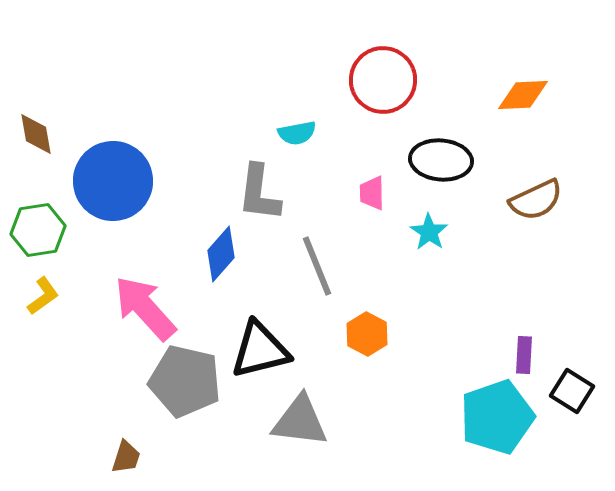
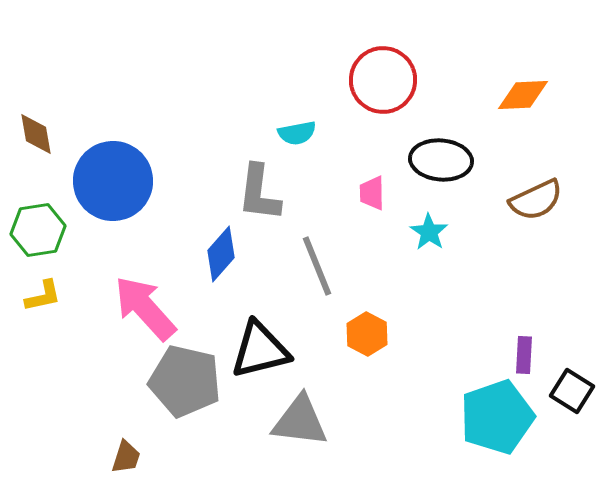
yellow L-shape: rotated 24 degrees clockwise
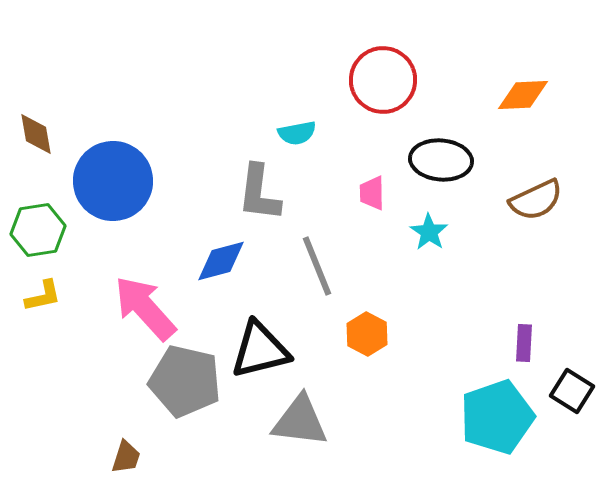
blue diamond: moved 7 px down; rotated 34 degrees clockwise
purple rectangle: moved 12 px up
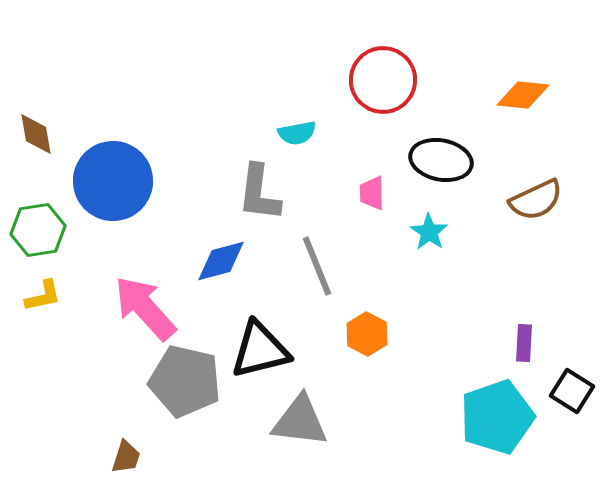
orange diamond: rotated 8 degrees clockwise
black ellipse: rotated 6 degrees clockwise
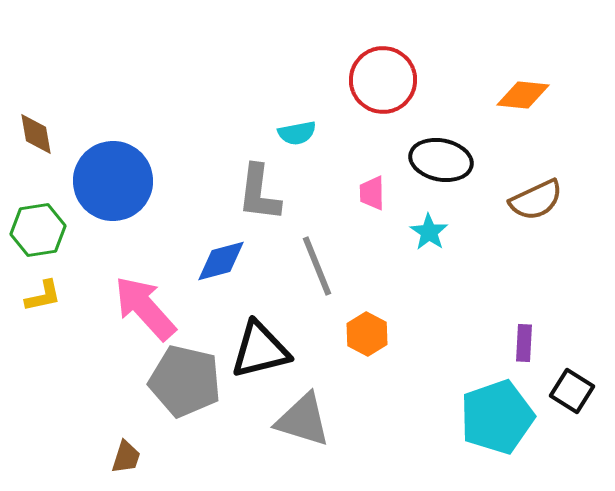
gray triangle: moved 3 px right, 1 px up; rotated 10 degrees clockwise
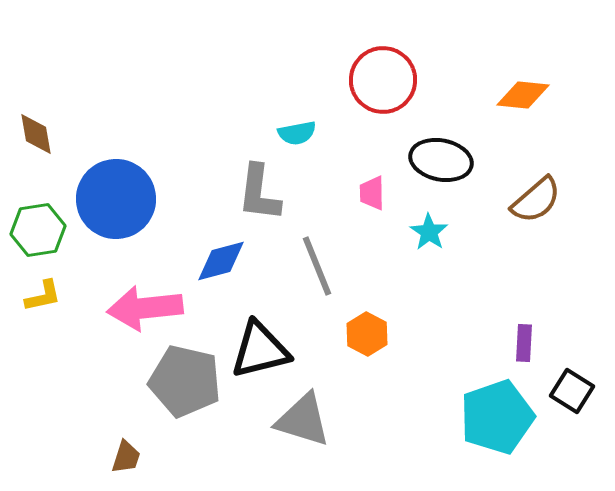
blue circle: moved 3 px right, 18 px down
brown semicircle: rotated 16 degrees counterclockwise
pink arrow: rotated 54 degrees counterclockwise
